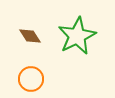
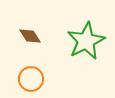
green star: moved 9 px right, 5 px down
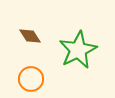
green star: moved 8 px left, 9 px down
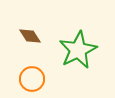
orange circle: moved 1 px right
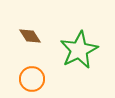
green star: moved 1 px right
